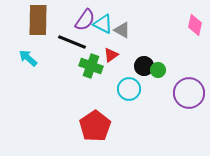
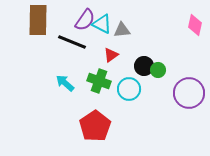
cyan triangle: moved 1 px left
gray triangle: rotated 36 degrees counterclockwise
cyan arrow: moved 37 px right, 25 px down
green cross: moved 8 px right, 15 px down
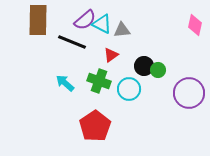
purple semicircle: rotated 15 degrees clockwise
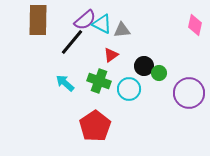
black line: rotated 72 degrees counterclockwise
green circle: moved 1 px right, 3 px down
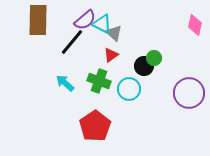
gray triangle: moved 8 px left, 3 px down; rotated 48 degrees clockwise
green circle: moved 5 px left, 15 px up
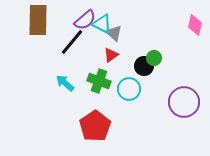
purple circle: moved 5 px left, 9 px down
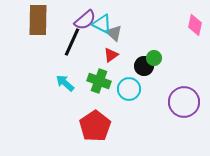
black line: rotated 16 degrees counterclockwise
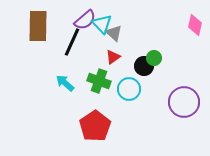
brown rectangle: moved 6 px down
cyan triangle: rotated 20 degrees clockwise
red triangle: moved 2 px right, 2 px down
